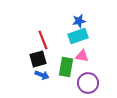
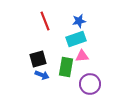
cyan rectangle: moved 2 px left, 3 px down
red line: moved 2 px right, 19 px up
pink triangle: rotated 16 degrees counterclockwise
purple circle: moved 2 px right, 1 px down
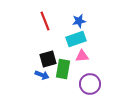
black square: moved 10 px right
green rectangle: moved 3 px left, 2 px down
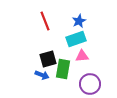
blue star: rotated 16 degrees counterclockwise
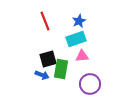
green rectangle: moved 2 px left
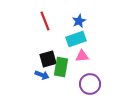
green rectangle: moved 2 px up
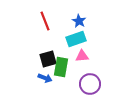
blue star: rotated 16 degrees counterclockwise
blue arrow: moved 3 px right, 3 px down
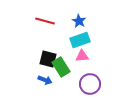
red line: rotated 54 degrees counterclockwise
cyan rectangle: moved 4 px right, 1 px down
black square: rotated 30 degrees clockwise
green rectangle: rotated 42 degrees counterclockwise
blue arrow: moved 2 px down
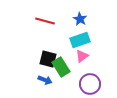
blue star: moved 1 px right, 2 px up
pink triangle: rotated 32 degrees counterclockwise
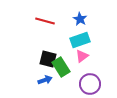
blue arrow: rotated 40 degrees counterclockwise
